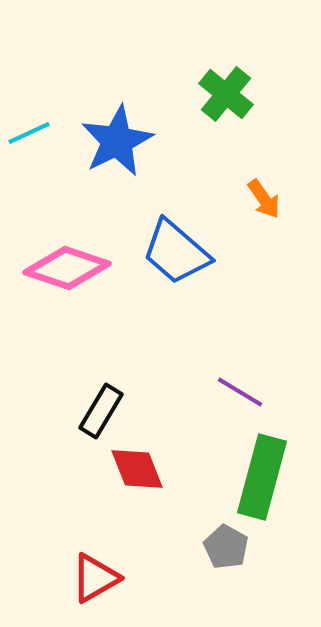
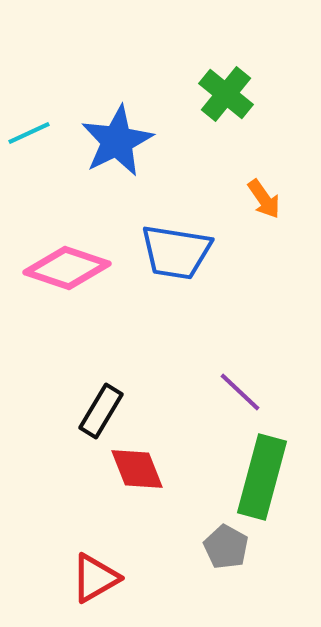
blue trapezoid: rotated 32 degrees counterclockwise
purple line: rotated 12 degrees clockwise
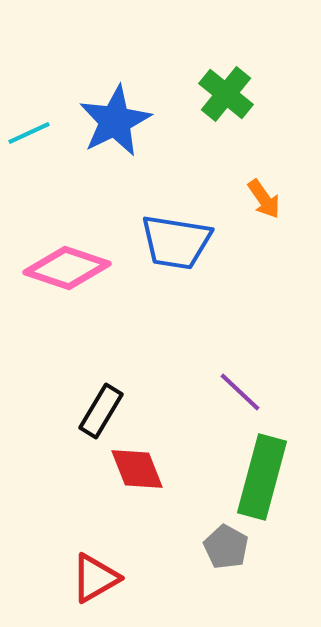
blue star: moved 2 px left, 20 px up
blue trapezoid: moved 10 px up
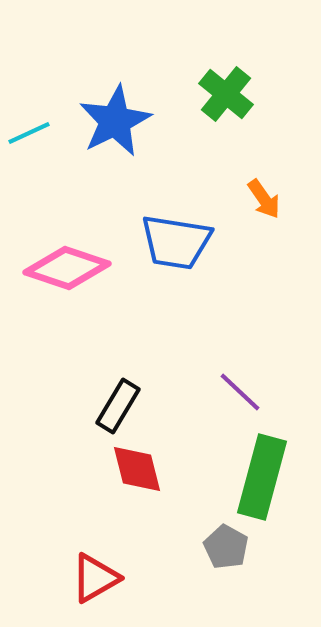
black rectangle: moved 17 px right, 5 px up
red diamond: rotated 8 degrees clockwise
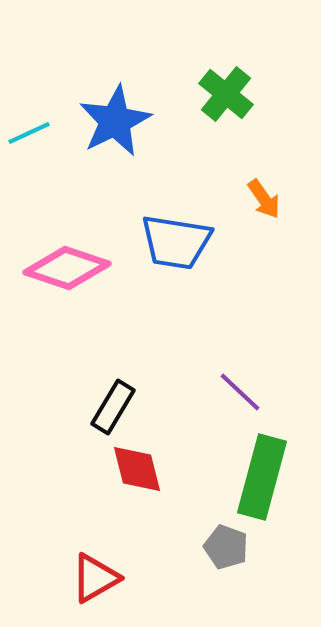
black rectangle: moved 5 px left, 1 px down
gray pentagon: rotated 9 degrees counterclockwise
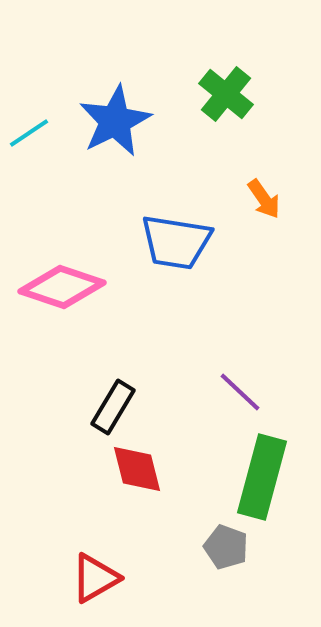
cyan line: rotated 9 degrees counterclockwise
pink diamond: moved 5 px left, 19 px down
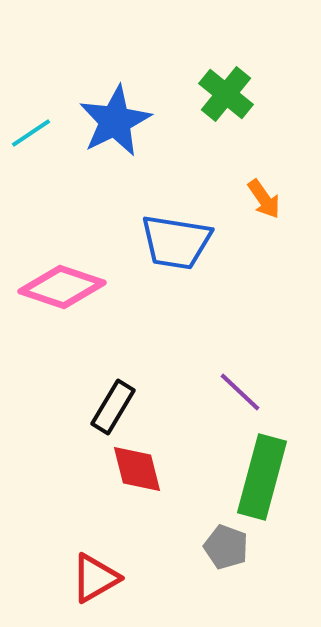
cyan line: moved 2 px right
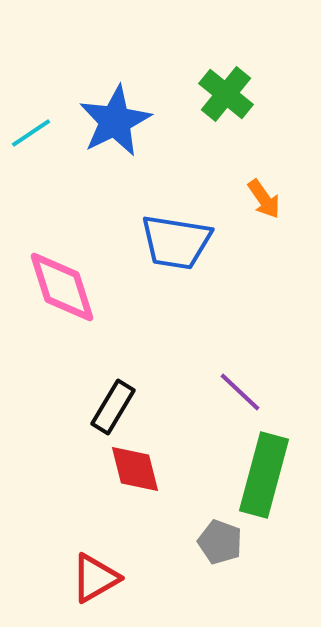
pink diamond: rotated 54 degrees clockwise
red diamond: moved 2 px left
green rectangle: moved 2 px right, 2 px up
gray pentagon: moved 6 px left, 5 px up
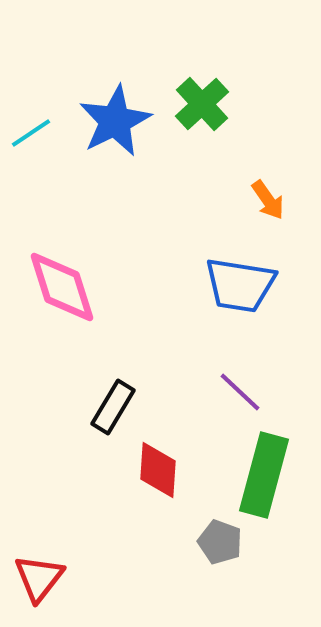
green cross: moved 24 px left, 10 px down; rotated 8 degrees clockwise
orange arrow: moved 4 px right, 1 px down
blue trapezoid: moved 64 px right, 43 px down
red diamond: moved 23 px right, 1 px down; rotated 18 degrees clockwise
red triangle: moved 56 px left; rotated 22 degrees counterclockwise
